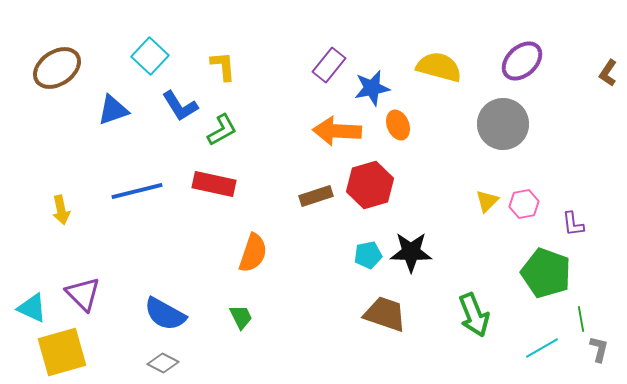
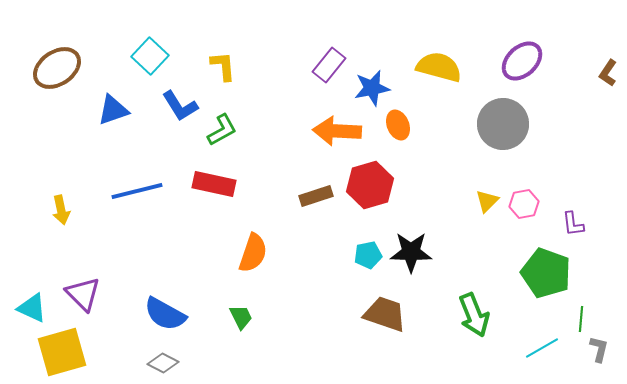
green line: rotated 15 degrees clockwise
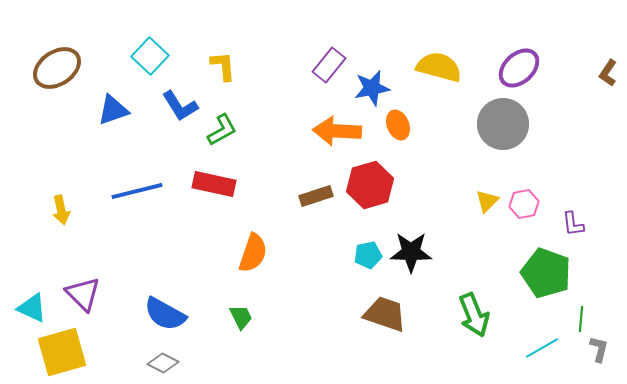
purple ellipse: moved 3 px left, 7 px down
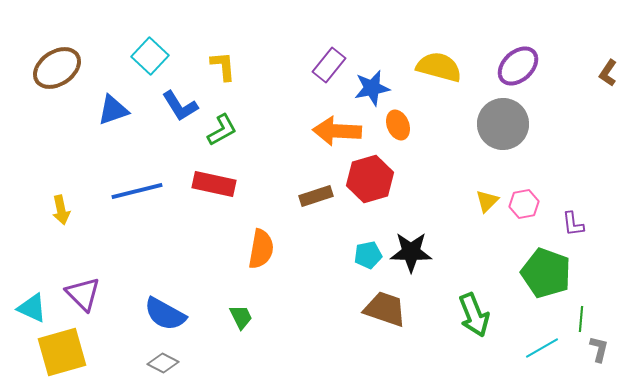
purple ellipse: moved 1 px left, 2 px up
red hexagon: moved 6 px up
orange semicircle: moved 8 px right, 4 px up; rotated 9 degrees counterclockwise
brown trapezoid: moved 5 px up
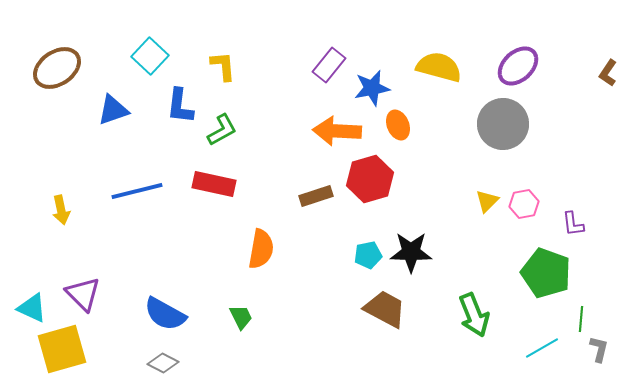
blue L-shape: rotated 39 degrees clockwise
brown trapezoid: rotated 9 degrees clockwise
yellow square: moved 3 px up
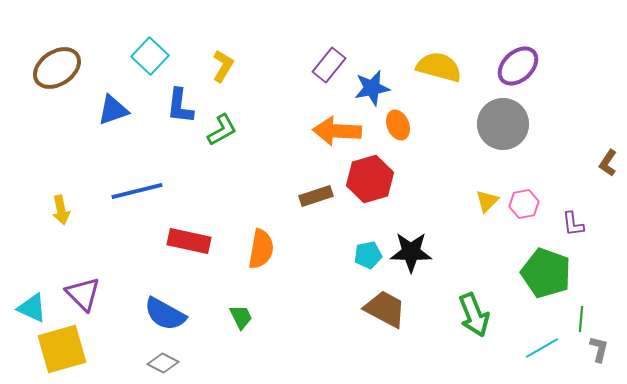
yellow L-shape: rotated 36 degrees clockwise
brown L-shape: moved 90 px down
red rectangle: moved 25 px left, 57 px down
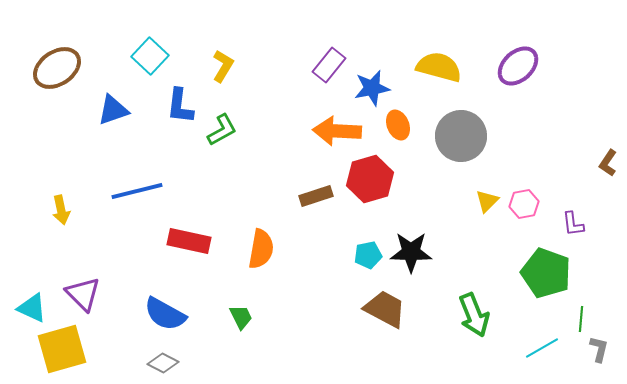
gray circle: moved 42 px left, 12 px down
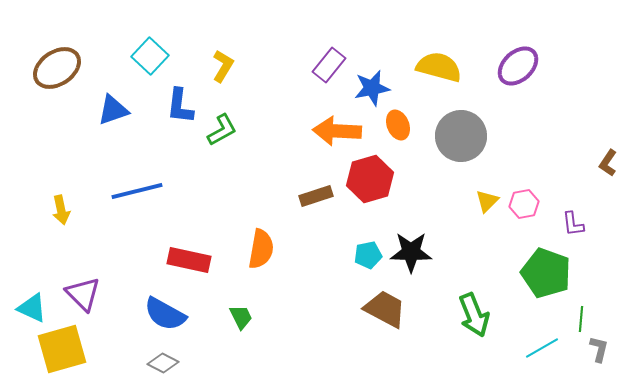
red rectangle: moved 19 px down
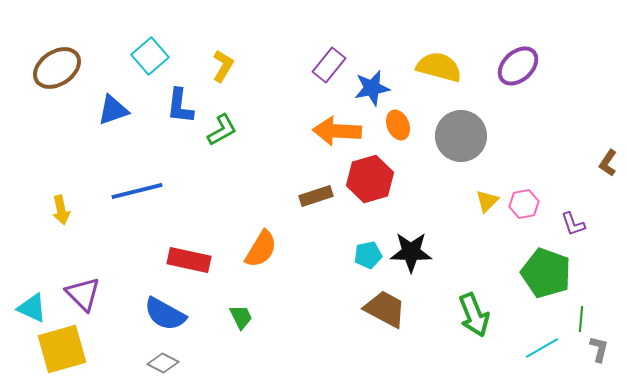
cyan square: rotated 6 degrees clockwise
purple L-shape: rotated 12 degrees counterclockwise
orange semicircle: rotated 21 degrees clockwise
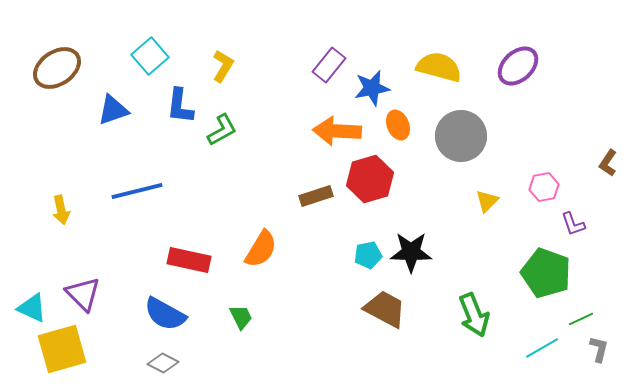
pink hexagon: moved 20 px right, 17 px up
green line: rotated 60 degrees clockwise
